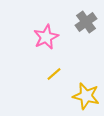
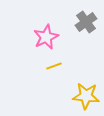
yellow line: moved 8 px up; rotated 21 degrees clockwise
yellow star: rotated 8 degrees counterclockwise
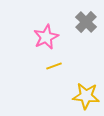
gray cross: rotated 10 degrees counterclockwise
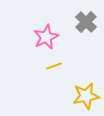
yellow star: rotated 16 degrees counterclockwise
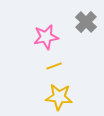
pink star: rotated 15 degrees clockwise
yellow star: moved 27 px left, 1 px down; rotated 16 degrees clockwise
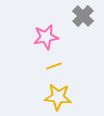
gray cross: moved 3 px left, 6 px up
yellow star: moved 1 px left
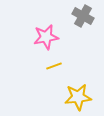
gray cross: rotated 15 degrees counterclockwise
yellow star: moved 20 px right; rotated 12 degrees counterclockwise
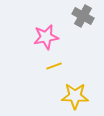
yellow star: moved 3 px left, 1 px up; rotated 8 degrees clockwise
